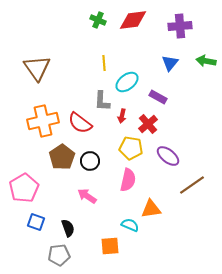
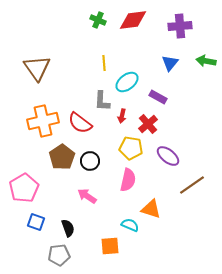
orange triangle: rotated 25 degrees clockwise
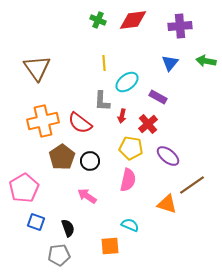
orange triangle: moved 16 px right, 5 px up
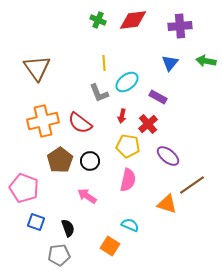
gray L-shape: moved 3 px left, 8 px up; rotated 25 degrees counterclockwise
yellow pentagon: moved 3 px left, 2 px up
brown pentagon: moved 2 px left, 3 px down
pink pentagon: rotated 20 degrees counterclockwise
orange square: rotated 36 degrees clockwise
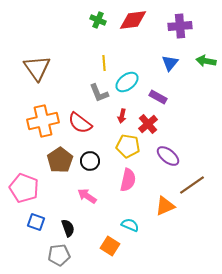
orange triangle: moved 2 px left, 2 px down; rotated 40 degrees counterclockwise
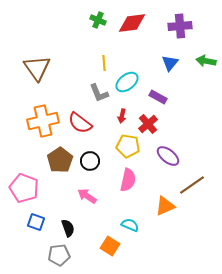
red diamond: moved 1 px left, 3 px down
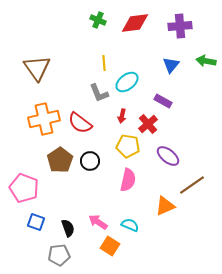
red diamond: moved 3 px right
blue triangle: moved 1 px right, 2 px down
purple rectangle: moved 5 px right, 4 px down
orange cross: moved 1 px right, 2 px up
pink arrow: moved 11 px right, 26 px down
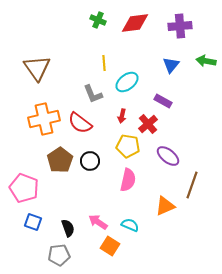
gray L-shape: moved 6 px left, 1 px down
brown line: rotated 36 degrees counterclockwise
blue square: moved 3 px left
